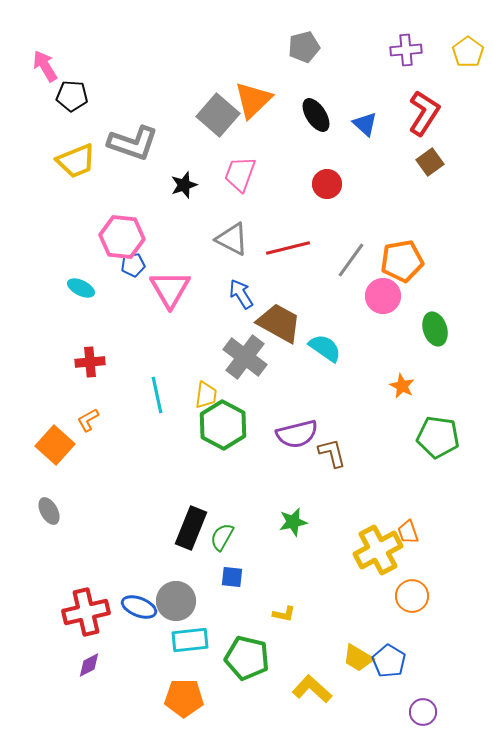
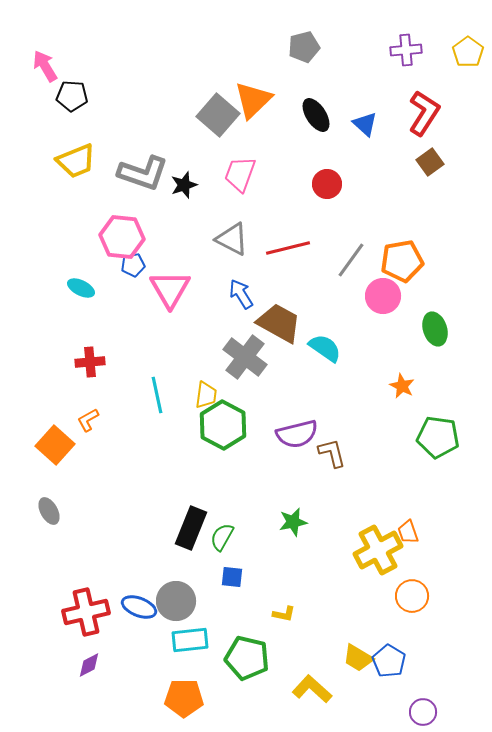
gray L-shape at (133, 143): moved 10 px right, 30 px down
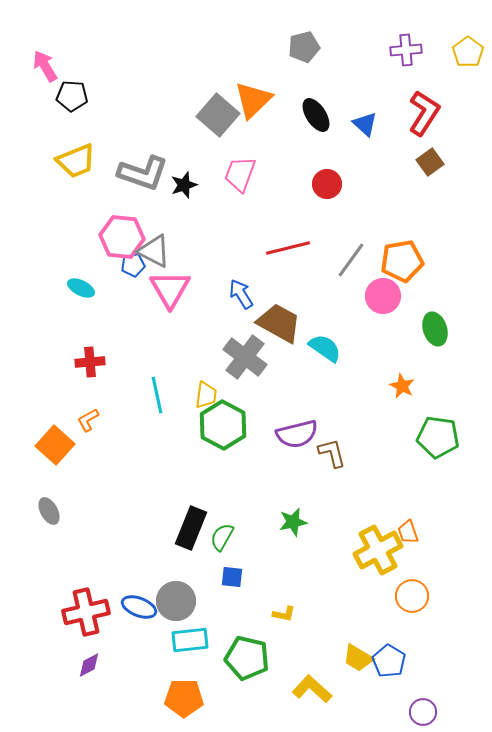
gray triangle at (232, 239): moved 78 px left, 12 px down
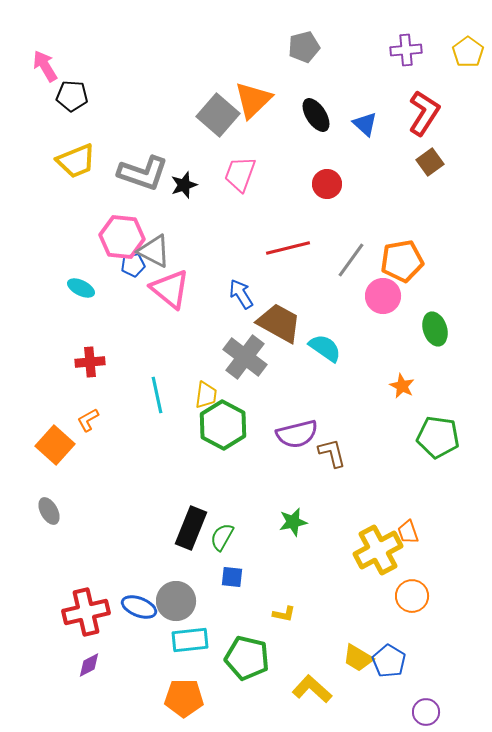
pink triangle at (170, 289): rotated 21 degrees counterclockwise
purple circle at (423, 712): moved 3 px right
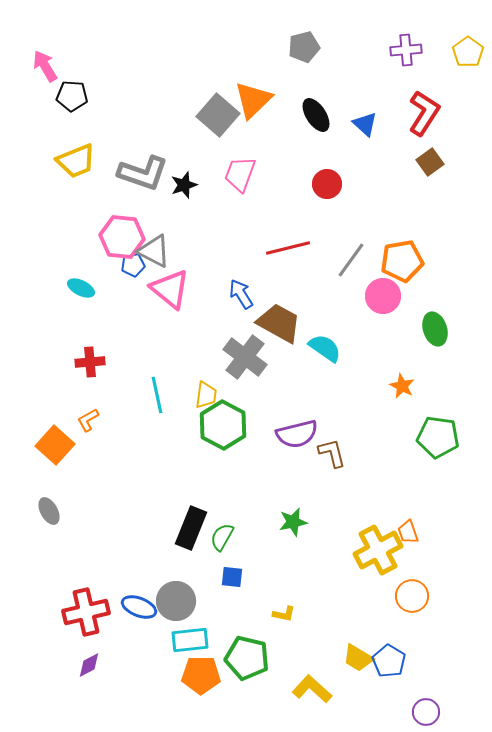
orange pentagon at (184, 698): moved 17 px right, 23 px up
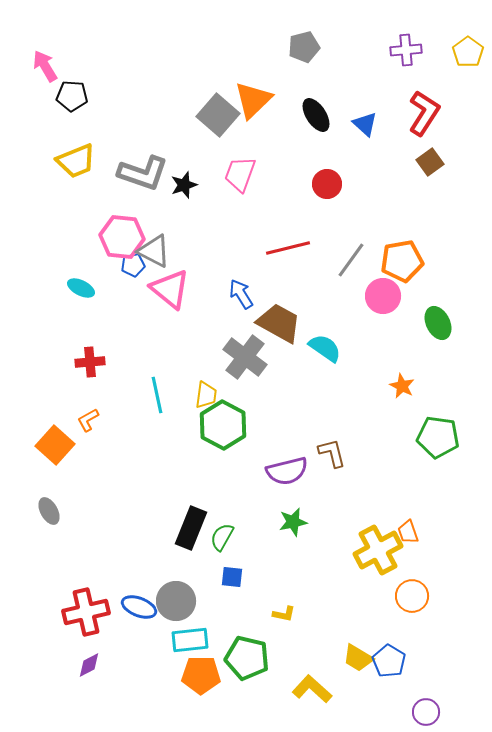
green ellipse at (435, 329): moved 3 px right, 6 px up; rotated 8 degrees counterclockwise
purple semicircle at (297, 434): moved 10 px left, 37 px down
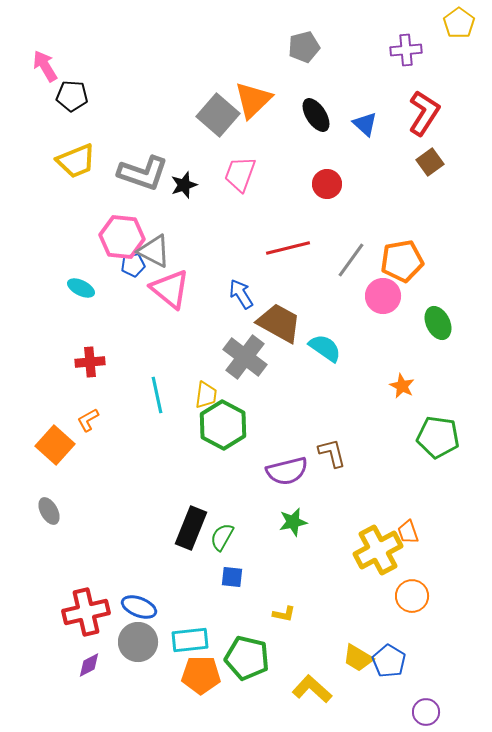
yellow pentagon at (468, 52): moved 9 px left, 29 px up
gray circle at (176, 601): moved 38 px left, 41 px down
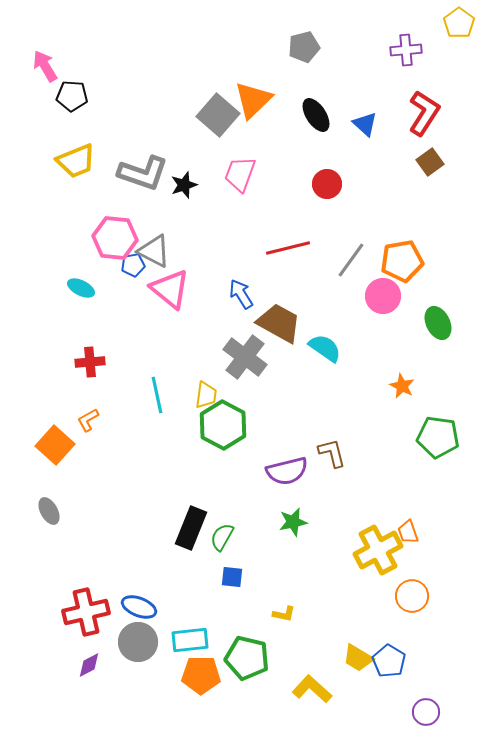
pink hexagon at (122, 237): moved 7 px left, 1 px down
